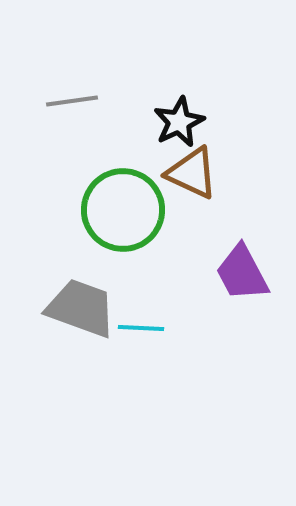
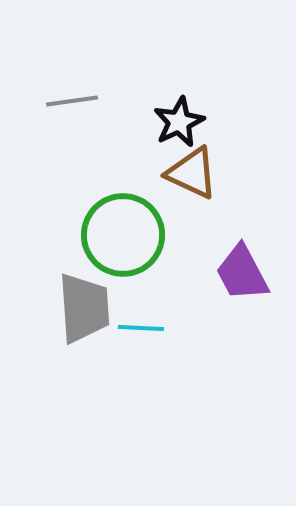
green circle: moved 25 px down
gray trapezoid: moved 3 px right; rotated 66 degrees clockwise
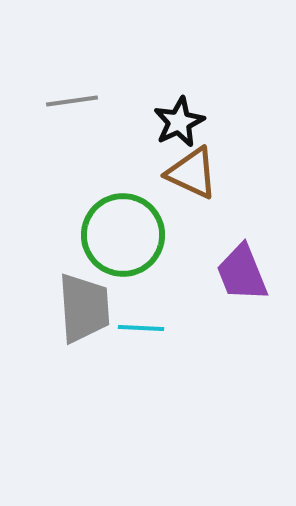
purple trapezoid: rotated 6 degrees clockwise
